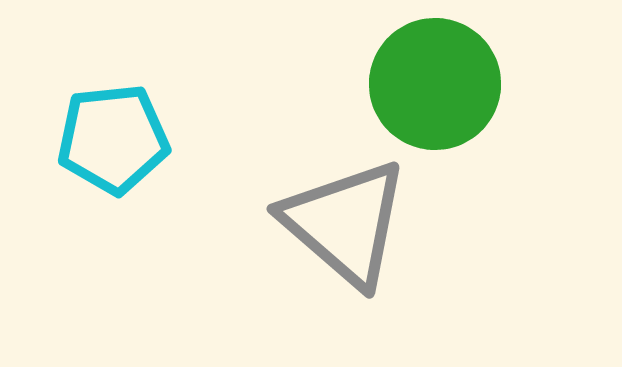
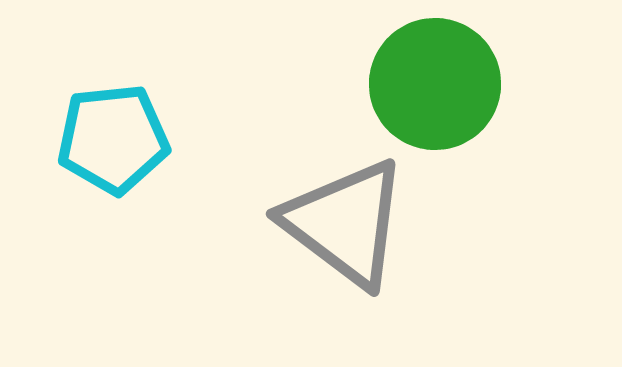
gray triangle: rotated 4 degrees counterclockwise
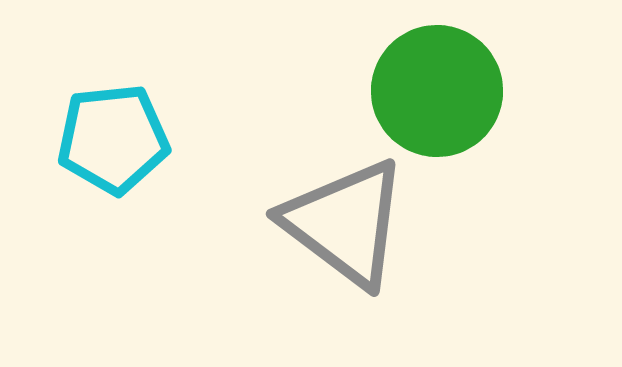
green circle: moved 2 px right, 7 px down
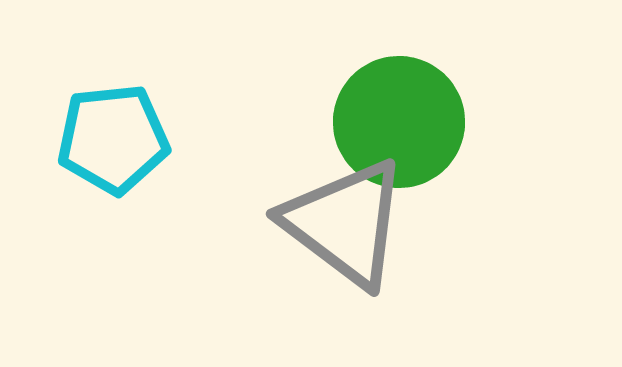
green circle: moved 38 px left, 31 px down
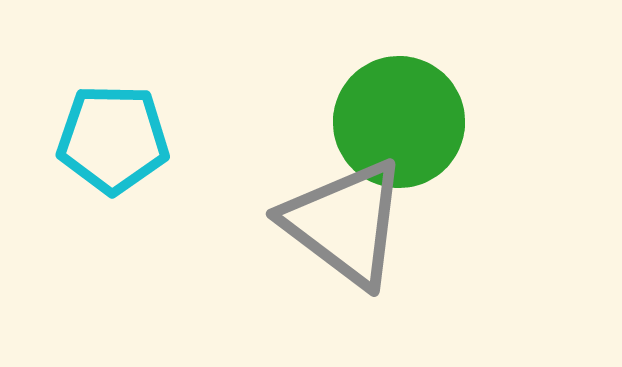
cyan pentagon: rotated 7 degrees clockwise
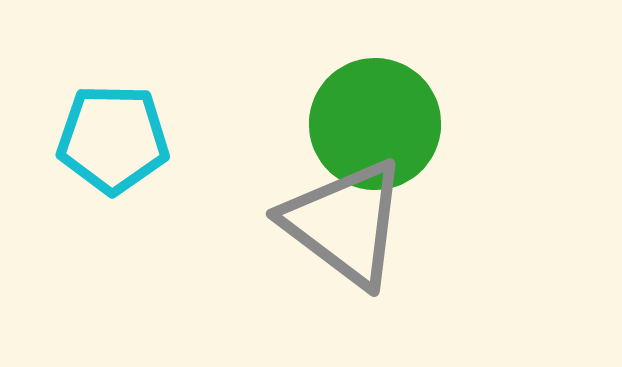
green circle: moved 24 px left, 2 px down
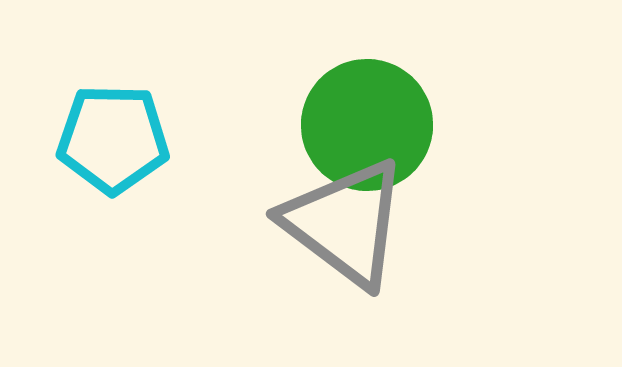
green circle: moved 8 px left, 1 px down
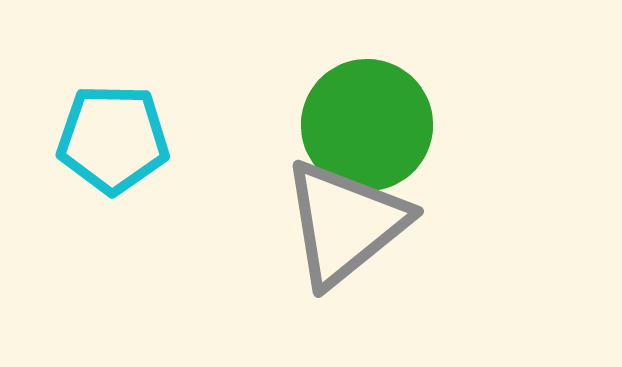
gray triangle: rotated 44 degrees clockwise
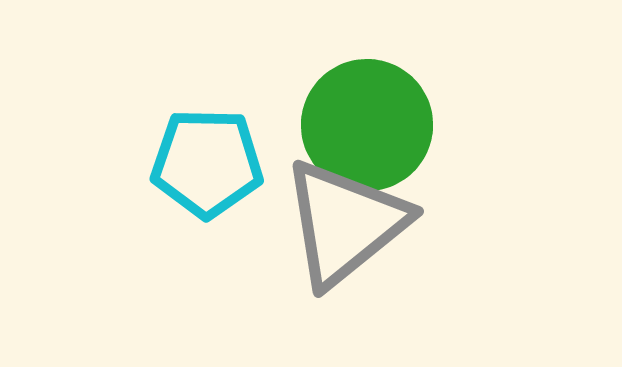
cyan pentagon: moved 94 px right, 24 px down
